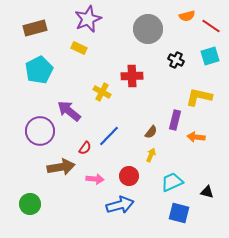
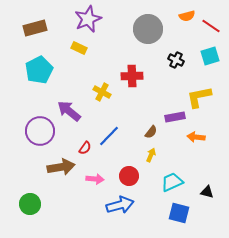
yellow L-shape: rotated 24 degrees counterclockwise
purple rectangle: moved 3 px up; rotated 66 degrees clockwise
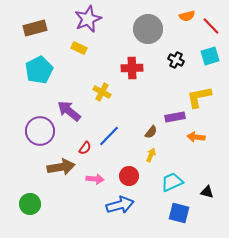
red line: rotated 12 degrees clockwise
red cross: moved 8 px up
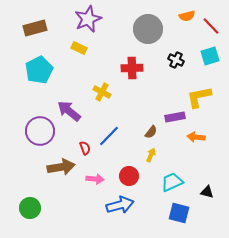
red semicircle: rotated 56 degrees counterclockwise
green circle: moved 4 px down
